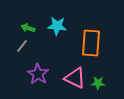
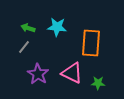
cyan star: moved 1 px down
gray line: moved 2 px right, 1 px down
pink triangle: moved 3 px left, 5 px up
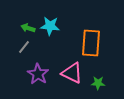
cyan star: moved 7 px left, 1 px up
